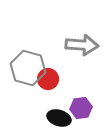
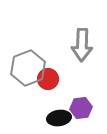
gray arrow: rotated 88 degrees clockwise
gray hexagon: rotated 24 degrees clockwise
black ellipse: rotated 25 degrees counterclockwise
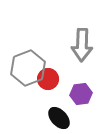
purple hexagon: moved 14 px up
black ellipse: rotated 55 degrees clockwise
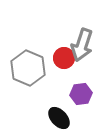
gray arrow: rotated 16 degrees clockwise
gray hexagon: rotated 16 degrees counterclockwise
red circle: moved 16 px right, 21 px up
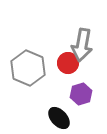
gray arrow: rotated 8 degrees counterclockwise
red circle: moved 4 px right, 5 px down
purple hexagon: rotated 10 degrees counterclockwise
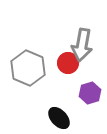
purple hexagon: moved 9 px right, 1 px up
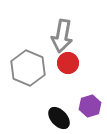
gray arrow: moved 20 px left, 9 px up
purple hexagon: moved 13 px down
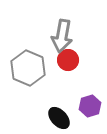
red circle: moved 3 px up
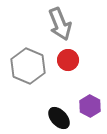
gray arrow: moved 2 px left, 12 px up; rotated 32 degrees counterclockwise
gray hexagon: moved 2 px up
purple hexagon: rotated 15 degrees counterclockwise
